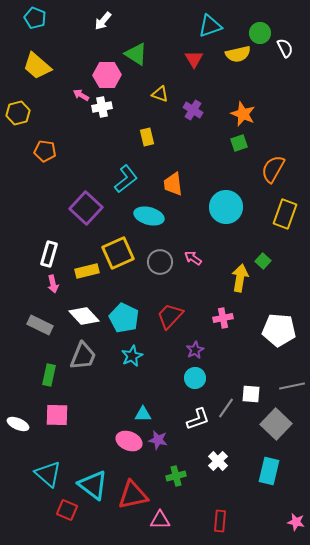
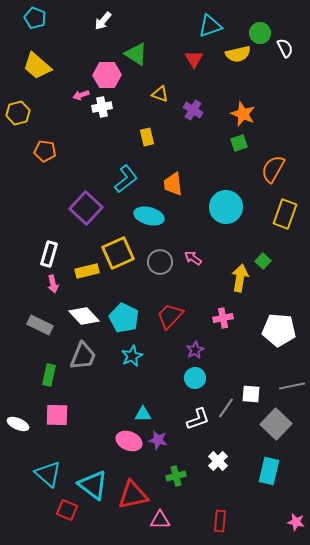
pink arrow at (81, 95): rotated 49 degrees counterclockwise
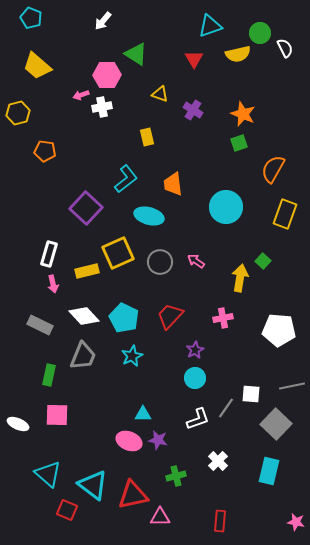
cyan pentagon at (35, 18): moved 4 px left
pink arrow at (193, 258): moved 3 px right, 3 px down
pink triangle at (160, 520): moved 3 px up
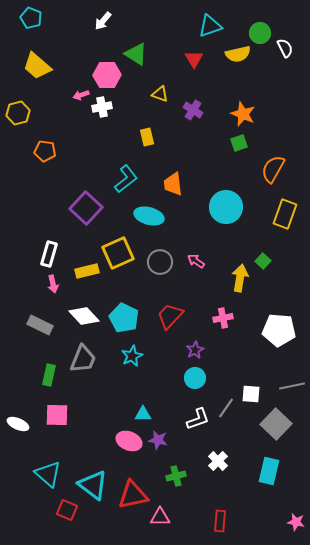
gray trapezoid at (83, 356): moved 3 px down
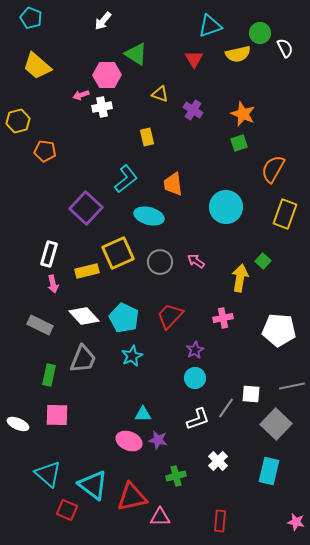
yellow hexagon at (18, 113): moved 8 px down
red triangle at (133, 495): moved 1 px left, 2 px down
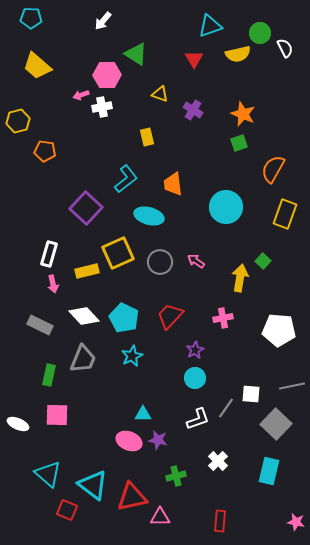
cyan pentagon at (31, 18): rotated 20 degrees counterclockwise
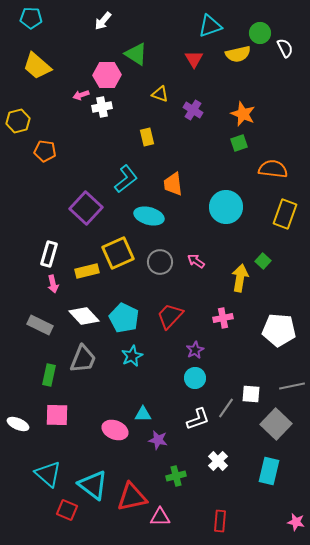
orange semicircle at (273, 169): rotated 68 degrees clockwise
pink ellipse at (129, 441): moved 14 px left, 11 px up
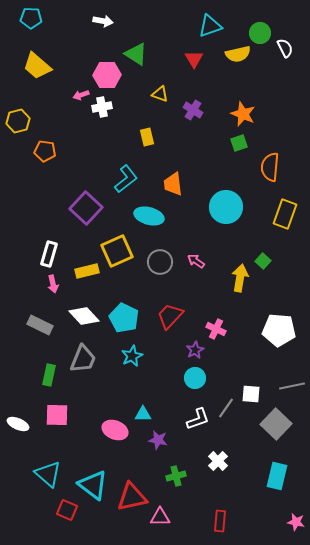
white arrow at (103, 21): rotated 120 degrees counterclockwise
orange semicircle at (273, 169): moved 3 px left, 2 px up; rotated 92 degrees counterclockwise
yellow square at (118, 253): moved 1 px left, 2 px up
pink cross at (223, 318): moved 7 px left, 11 px down; rotated 36 degrees clockwise
cyan rectangle at (269, 471): moved 8 px right, 5 px down
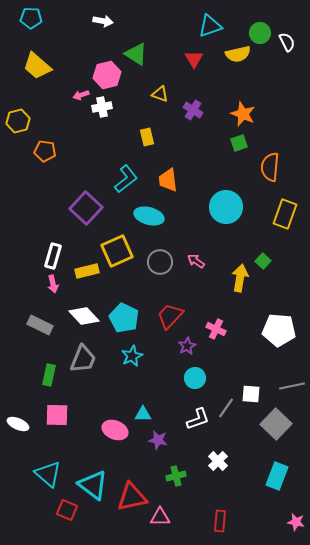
white semicircle at (285, 48): moved 2 px right, 6 px up
pink hexagon at (107, 75): rotated 12 degrees counterclockwise
orange trapezoid at (173, 184): moved 5 px left, 4 px up
white rectangle at (49, 254): moved 4 px right, 2 px down
purple star at (195, 350): moved 8 px left, 4 px up
cyan rectangle at (277, 476): rotated 8 degrees clockwise
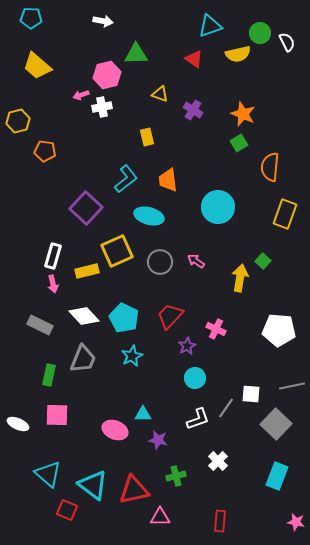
green triangle at (136, 54): rotated 35 degrees counterclockwise
red triangle at (194, 59): rotated 24 degrees counterclockwise
green square at (239, 143): rotated 12 degrees counterclockwise
cyan circle at (226, 207): moved 8 px left
red triangle at (132, 497): moved 2 px right, 7 px up
